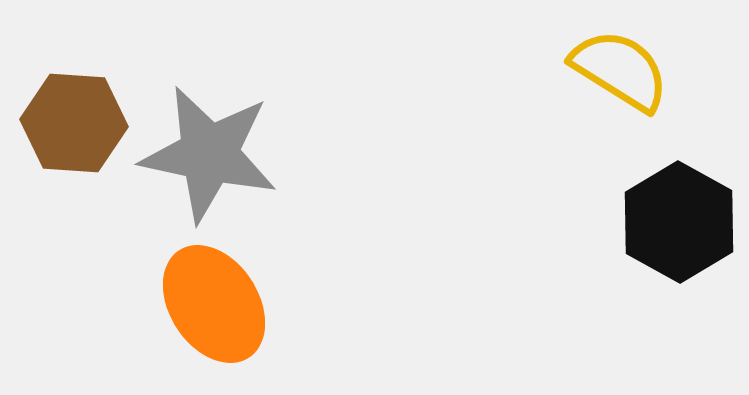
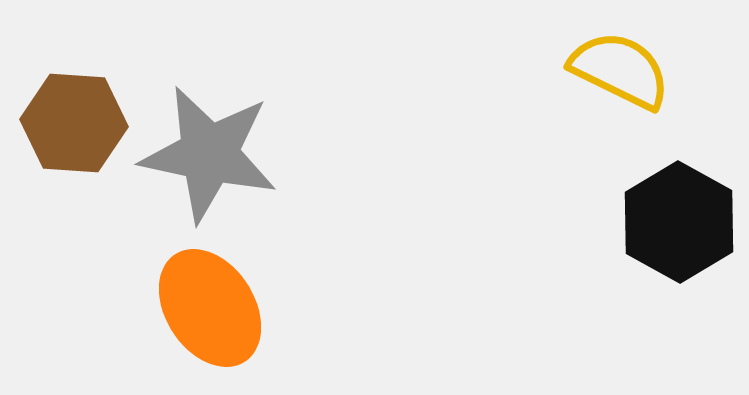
yellow semicircle: rotated 6 degrees counterclockwise
orange ellipse: moved 4 px left, 4 px down
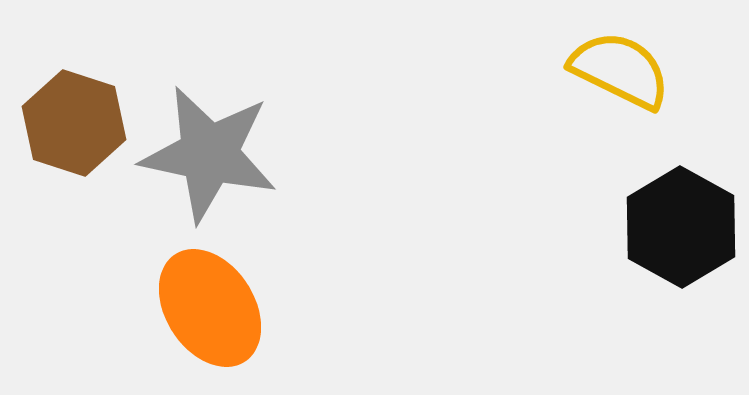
brown hexagon: rotated 14 degrees clockwise
black hexagon: moved 2 px right, 5 px down
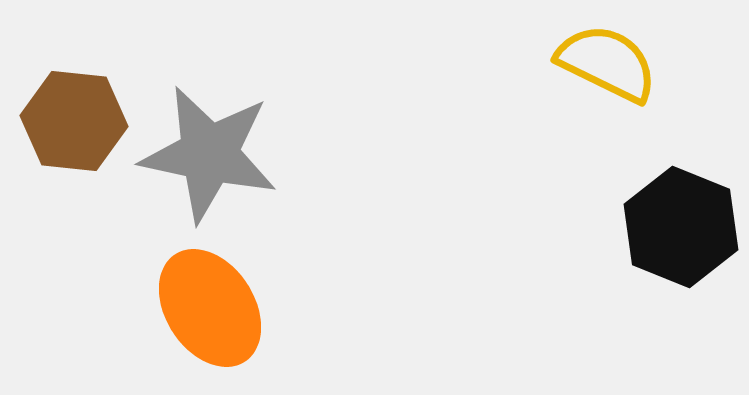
yellow semicircle: moved 13 px left, 7 px up
brown hexagon: moved 2 px up; rotated 12 degrees counterclockwise
black hexagon: rotated 7 degrees counterclockwise
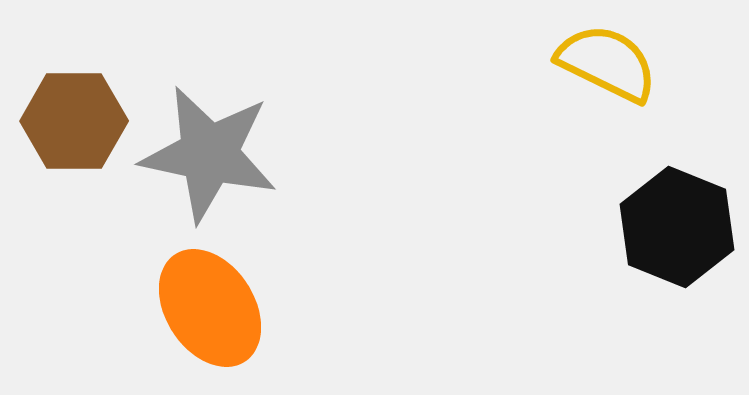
brown hexagon: rotated 6 degrees counterclockwise
black hexagon: moved 4 px left
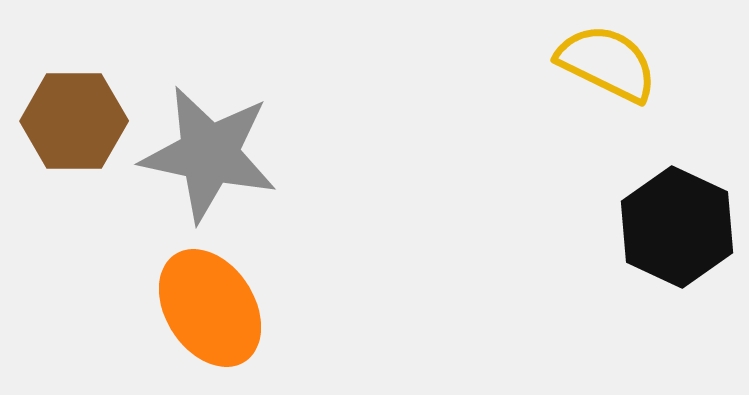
black hexagon: rotated 3 degrees clockwise
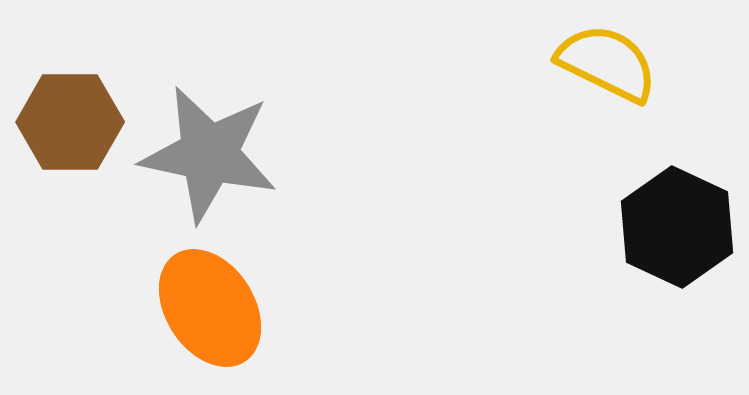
brown hexagon: moved 4 px left, 1 px down
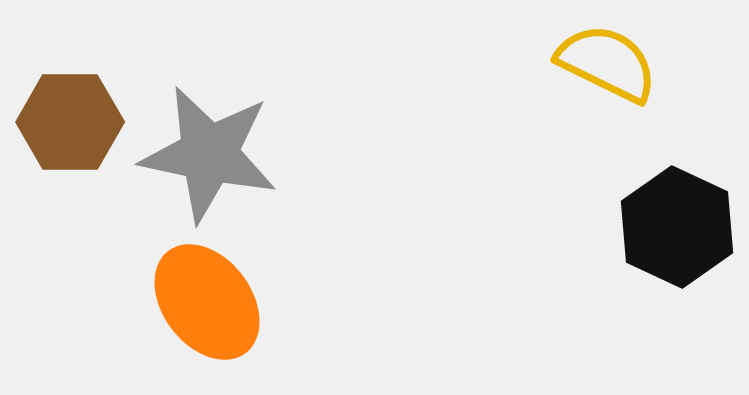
orange ellipse: moved 3 px left, 6 px up; rotated 4 degrees counterclockwise
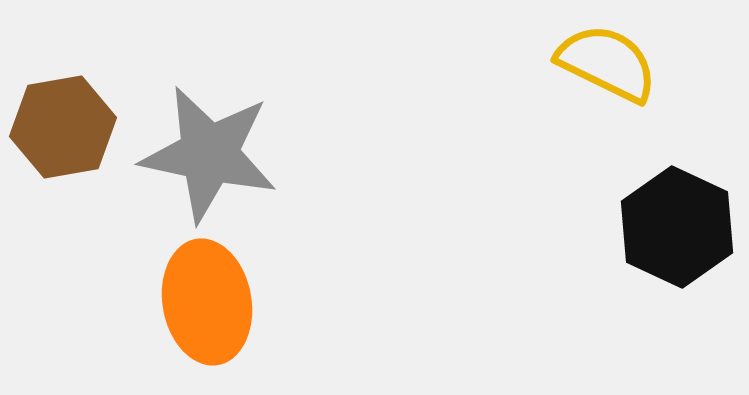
brown hexagon: moved 7 px left, 5 px down; rotated 10 degrees counterclockwise
orange ellipse: rotated 27 degrees clockwise
